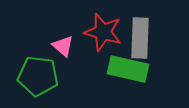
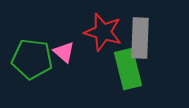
pink triangle: moved 1 px right, 6 px down
green rectangle: rotated 63 degrees clockwise
green pentagon: moved 6 px left, 17 px up
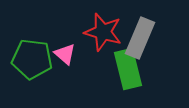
gray rectangle: rotated 21 degrees clockwise
pink triangle: moved 1 px right, 2 px down
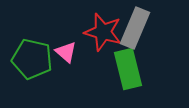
gray rectangle: moved 5 px left, 10 px up
pink triangle: moved 1 px right, 2 px up
green pentagon: rotated 6 degrees clockwise
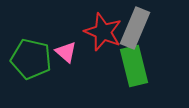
red star: rotated 6 degrees clockwise
green pentagon: moved 1 px left
green rectangle: moved 6 px right, 3 px up
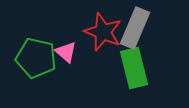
green pentagon: moved 5 px right, 1 px up
green rectangle: moved 2 px down
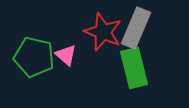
gray rectangle: moved 1 px right
pink triangle: moved 3 px down
green pentagon: moved 2 px left, 1 px up
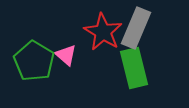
red star: rotated 9 degrees clockwise
green pentagon: moved 4 px down; rotated 18 degrees clockwise
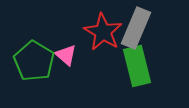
green rectangle: moved 3 px right, 2 px up
